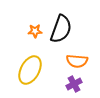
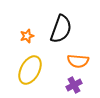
orange star: moved 8 px left, 5 px down; rotated 16 degrees counterclockwise
orange semicircle: moved 1 px right
purple cross: moved 1 px down
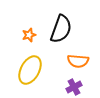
orange star: moved 2 px right, 1 px up
purple cross: moved 2 px down
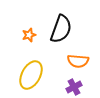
yellow ellipse: moved 1 px right, 5 px down
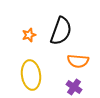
black semicircle: moved 2 px down
yellow ellipse: rotated 36 degrees counterclockwise
purple cross: rotated 28 degrees counterclockwise
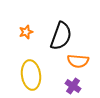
black semicircle: moved 5 px down
orange star: moved 3 px left, 3 px up
purple cross: moved 1 px left, 1 px up
